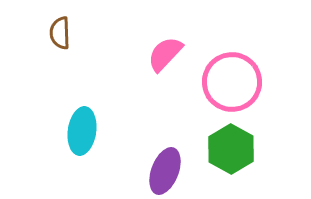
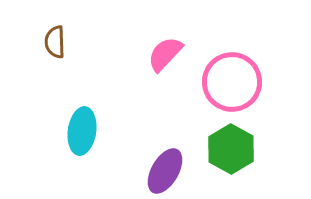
brown semicircle: moved 5 px left, 9 px down
purple ellipse: rotated 9 degrees clockwise
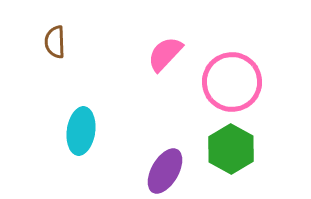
cyan ellipse: moved 1 px left
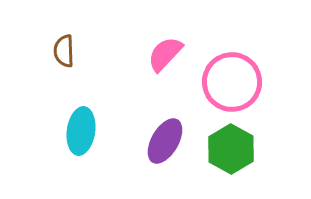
brown semicircle: moved 9 px right, 9 px down
purple ellipse: moved 30 px up
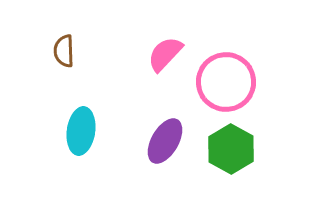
pink circle: moved 6 px left
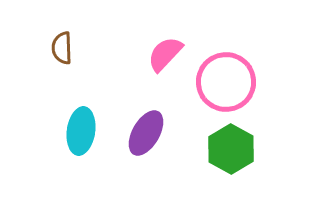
brown semicircle: moved 2 px left, 3 px up
purple ellipse: moved 19 px left, 8 px up
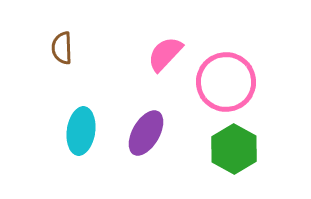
green hexagon: moved 3 px right
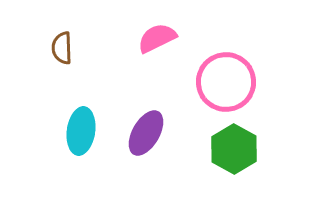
pink semicircle: moved 8 px left, 16 px up; rotated 21 degrees clockwise
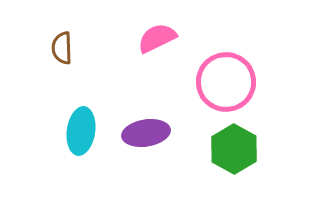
purple ellipse: rotated 51 degrees clockwise
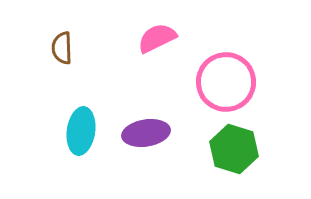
green hexagon: rotated 12 degrees counterclockwise
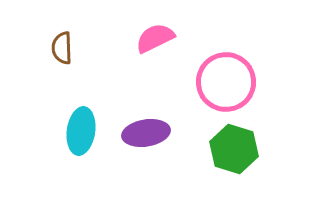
pink semicircle: moved 2 px left
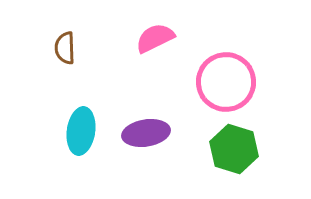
brown semicircle: moved 3 px right
